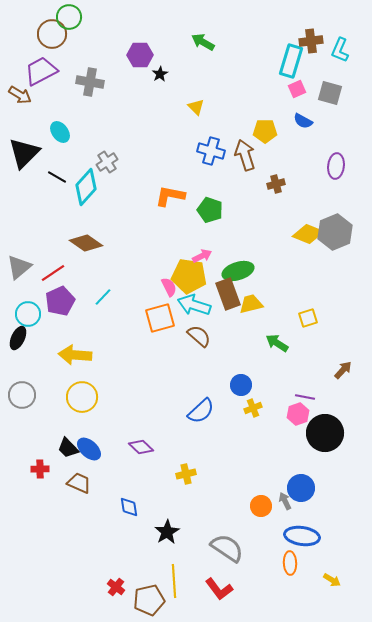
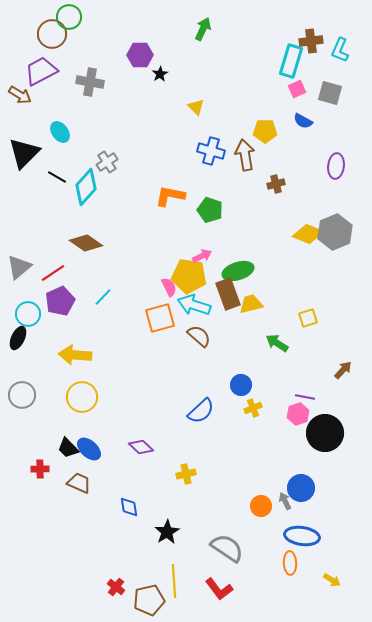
green arrow at (203, 42): moved 13 px up; rotated 85 degrees clockwise
brown arrow at (245, 155): rotated 8 degrees clockwise
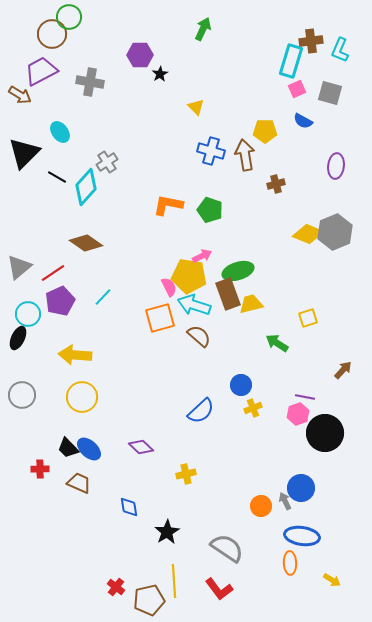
orange L-shape at (170, 196): moved 2 px left, 9 px down
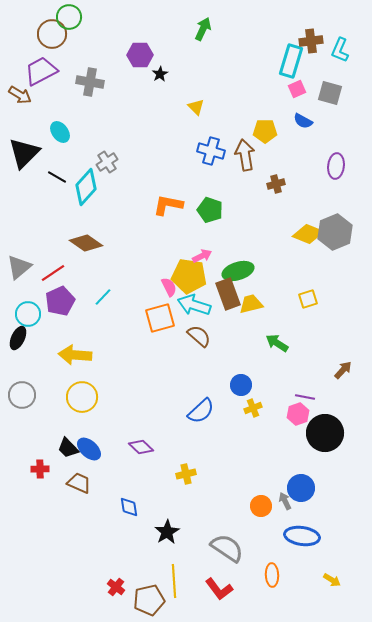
yellow square at (308, 318): moved 19 px up
orange ellipse at (290, 563): moved 18 px left, 12 px down
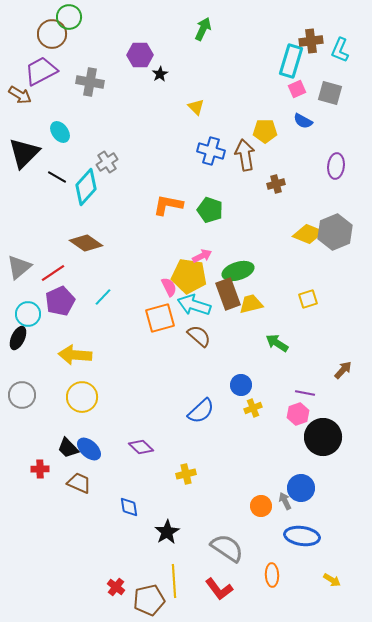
purple line at (305, 397): moved 4 px up
black circle at (325, 433): moved 2 px left, 4 px down
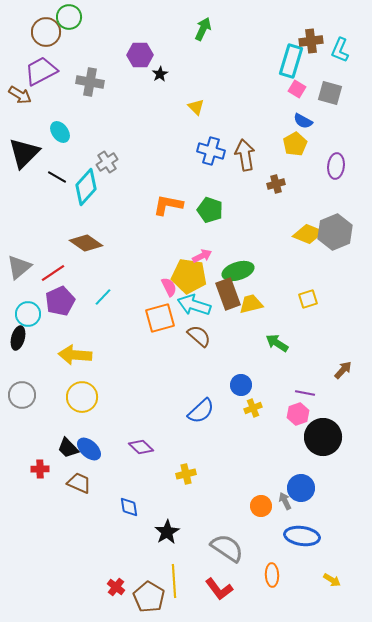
brown circle at (52, 34): moved 6 px left, 2 px up
pink square at (297, 89): rotated 36 degrees counterclockwise
yellow pentagon at (265, 131): moved 30 px right, 13 px down; rotated 30 degrees counterclockwise
black ellipse at (18, 338): rotated 10 degrees counterclockwise
brown pentagon at (149, 600): moved 3 px up; rotated 28 degrees counterclockwise
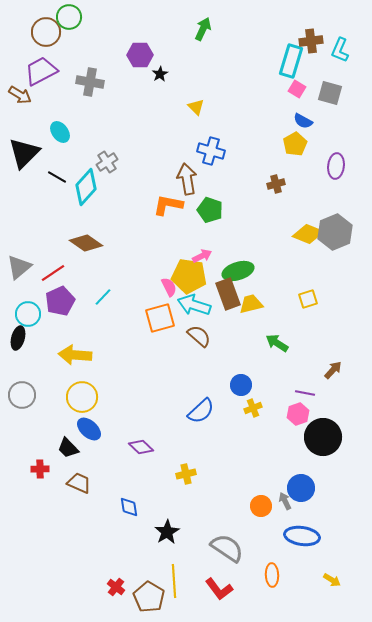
brown arrow at (245, 155): moved 58 px left, 24 px down
brown arrow at (343, 370): moved 10 px left
blue ellipse at (89, 449): moved 20 px up
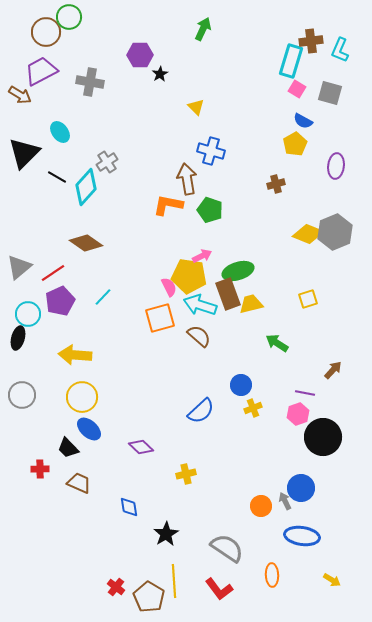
cyan arrow at (194, 305): moved 6 px right
black star at (167, 532): moved 1 px left, 2 px down
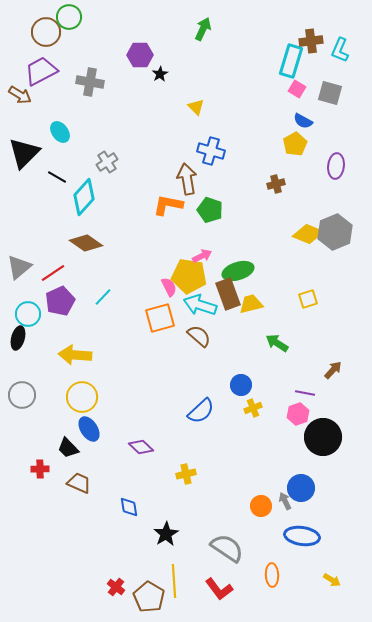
cyan diamond at (86, 187): moved 2 px left, 10 px down
blue ellipse at (89, 429): rotated 15 degrees clockwise
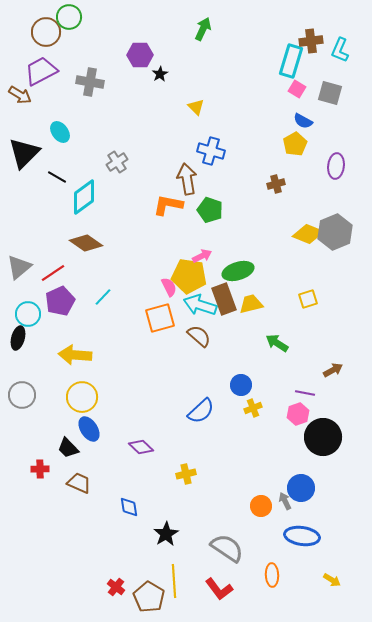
gray cross at (107, 162): moved 10 px right
cyan diamond at (84, 197): rotated 12 degrees clockwise
brown rectangle at (228, 294): moved 4 px left, 5 px down
brown arrow at (333, 370): rotated 18 degrees clockwise
